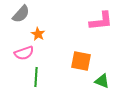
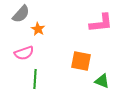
pink L-shape: moved 2 px down
orange star: moved 5 px up
green line: moved 1 px left, 2 px down
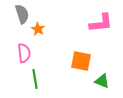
gray semicircle: moved 1 px right; rotated 60 degrees counterclockwise
pink semicircle: rotated 78 degrees counterclockwise
green line: rotated 12 degrees counterclockwise
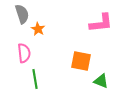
green triangle: moved 1 px left
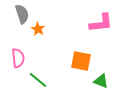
pink semicircle: moved 6 px left, 5 px down
green line: moved 3 px right, 1 px down; rotated 42 degrees counterclockwise
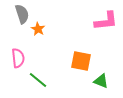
pink L-shape: moved 5 px right, 2 px up
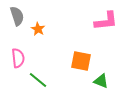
gray semicircle: moved 5 px left, 2 px down
